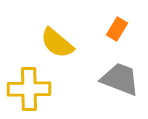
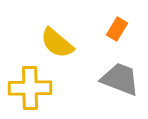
yellow cross: moved 1 px right, 1 px up
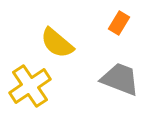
orange rectangle: moved 2 px right, 6 px up
yellow cross: moved 2 px up; rotated 33 degrees counterclockwise
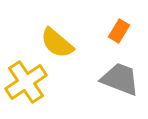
orange rectangle: moved 8 px down
yellow cross: moved 4 px left, 4 px up
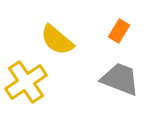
yellow semicircle: moved 3 px up
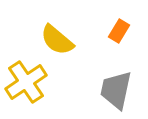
gray trapezoid: moved 4 px left, 11 px down; rotated 99 degrees counterclockwise
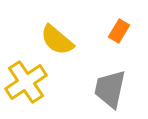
gray trapezoid: moved 6 px left, 1 px up
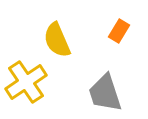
yellow semicircle: rotated 27 degrees clockwise
gray trapezoid: moved 5 px left, 4 px down; rotated 30 degrees counterclockwise
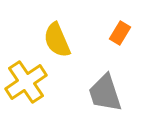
orange rectangle: moved 1 px right, 2 px down
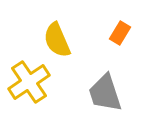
yellow cross: moved 3 px right
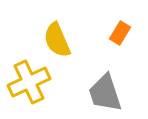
yellow cross: rotated 9 degrees clockwise
